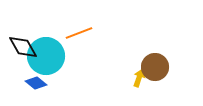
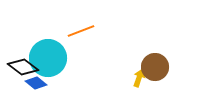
orange line: moved 2 px right, 2 px up
black diamond: moved 20 px down; rotated 24 degrees counterclockwise
cyan circle: moved 2 px right, 2 px down
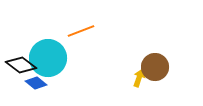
black diamond: moved 2 px left, 2 px up
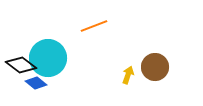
orange line: moved 13 px right, 5 px up
yellow arrow: moved 11 px left, 3 px up
